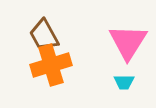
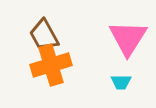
pink triangle: moved 4 px up
cyan trapezoid: moved 3 px left
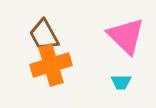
pink triangle: moved 2 px left, 2 px up; rotated 18 degrees counterclockwise
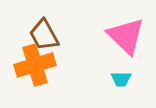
orange cross: moved 16 px left
cyan trapezoid: moved 3 px up
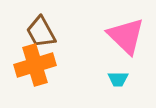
brown trapezoid: moved 3 px left, 3 px up
cyan trapezoid: moved 3 px left
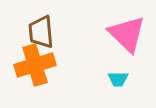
brown trapezoid: rotated 24 degrees clockwise
pink triangle: moved 1 px right, 2 px up
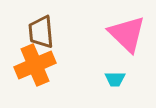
orange cross: rotated 6 degrees counterclockwise
cyan trapezoid: moved 3 px left
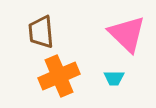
orange cross: moved 24 px right, 11 px down
cyan trapezoid: moved 1 px left, 1 px up
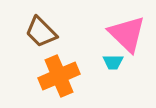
brown trapezoid: rotated 40 degrees counterclockwise
cyan trapezoid: moved 1 px left, 16 px up
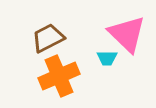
brown trapezoid: moved 7 px right, 6 px down; rotated 108 degrees clockwise
cyan trapezoid: moved 6 px left, 4 px up
